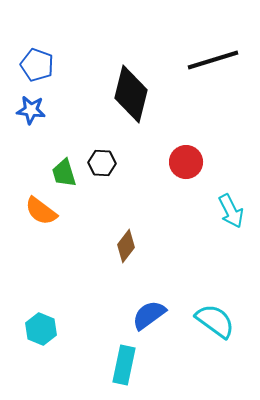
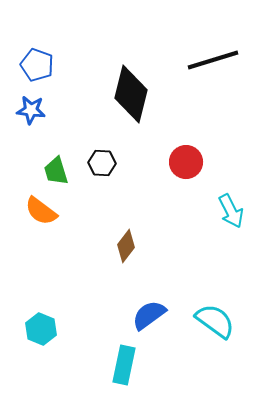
green trapezoid: moved 8 px left, 2 px up
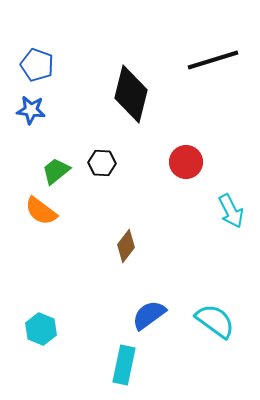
green trapezoid: rotated 68 degrees clockwise
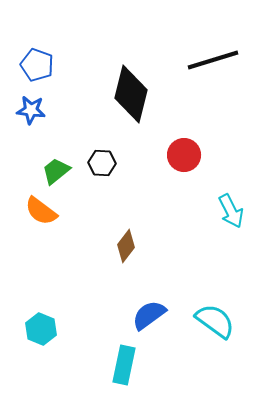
red circle: moved 2 px left, 7 px up
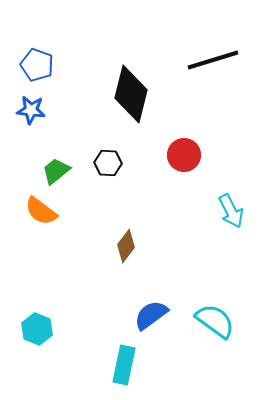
black hexagon: moved 6 px right
blue semicircle: moved 2 px right
cyan hexagon: moved 4 px left
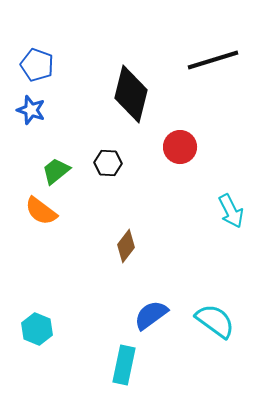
blue star: rotated 12 degrees clockwise
red circle: moved 4 px left, 8 px up
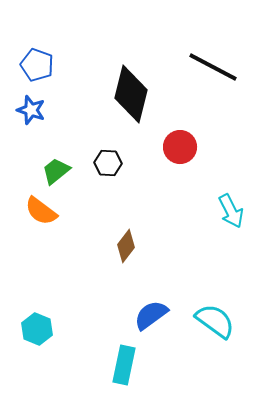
black line: moved 7 px down; rotated 45 degrees clockwise
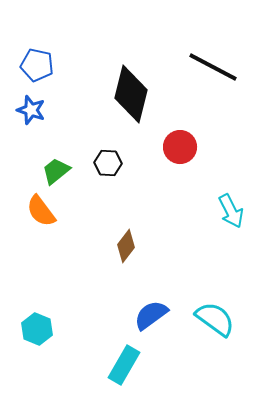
blue pentagon: rotated 8 degrees counterclockwise
orange semicircle: rotated 16 degrees clockwise
cyan semicircle: moved 2 px up
cyan rectangle: rotated 18 degrees clockwise
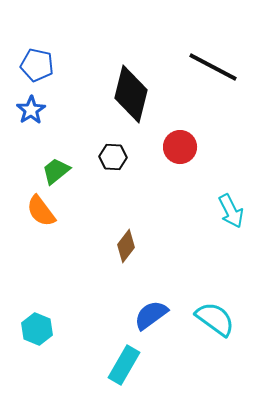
blue star: rotated 20 degrees clockwise
black hexagon: moved 5 px right, 6 px up
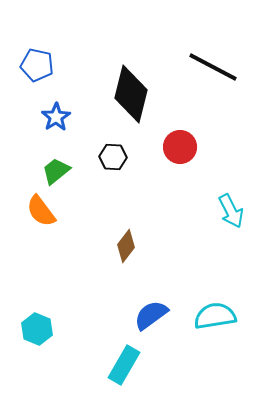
blue star: moved 25 px right, 7 px down
cyan semicircle: moved 3 px up; rotated 45 degrees counterclockwise
